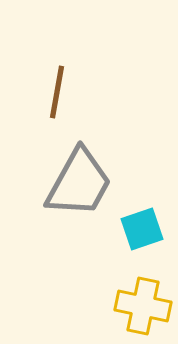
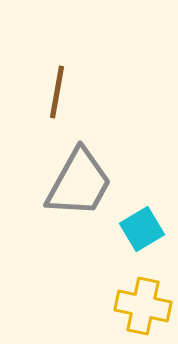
cyan square: rotated 12 degrees counterclockwise
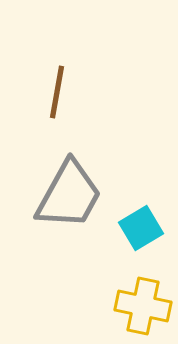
gray trapezoid: moved 10 px left, 12 px down
cyan square: moved 1 px left, 1 px up
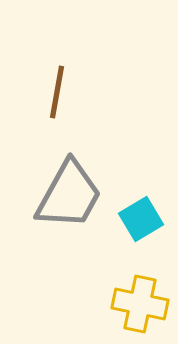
cyan square: moved 9 px up
yellow cross: moved 3 px left, 2 px up
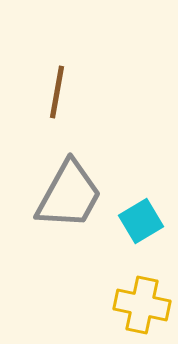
cyan square: moved 2 px down
yellow cross: moved 2 px right, 1 px down
